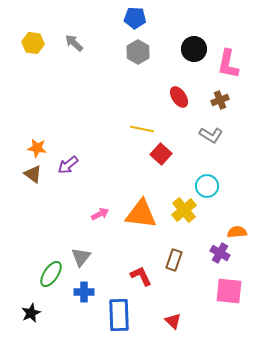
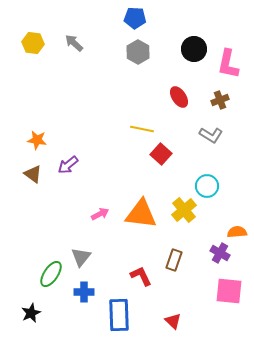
orange star: moved 8 px up
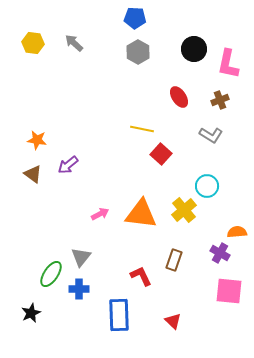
blue cross: moved 5 px left, 3 px up
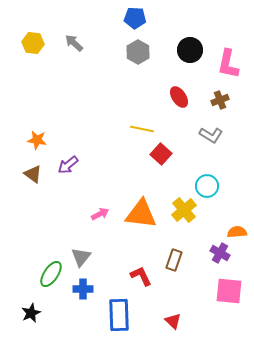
black circle: moved 4 px left, 1 px down
blue cross: moved 4 px right
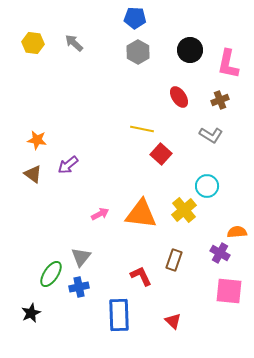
blue cross: moved 4 px left, 2 px up; rotated 12 degrees counterclockwise
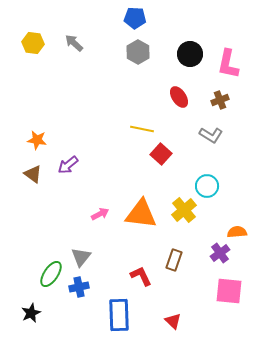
black circle: moved 4 px down
purple cross: rotated 24 degrees clockwise
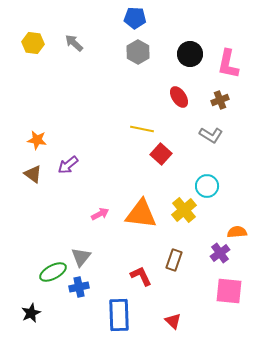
green ellipse: moved 2 px right, 2 px up; rotated 28 degrees clockwise
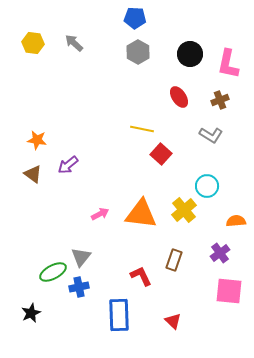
orange semicircle: moved 1 px left, 11 px up
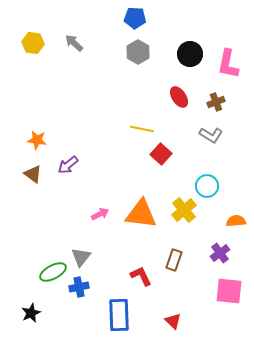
brown cross: moved 4 px left, 2 px down
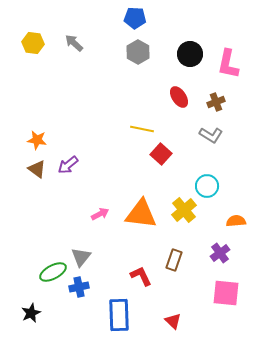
brown triangle: moved 4 px right, 5 px up
pink square: moved 3 px left, 2 px down
